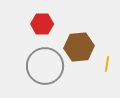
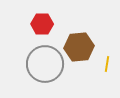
gray circle: moved 2 px up
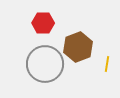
red hexagon: moved 1 px right, 1 px up
brown hexagon: moved 1 px left; rotated 16 degrees counterclockwise
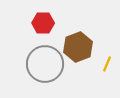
yellow line: rotated 14 degrees clockwise
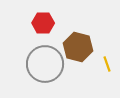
brown hexagon: rotated 24 degrees counterclockwise
yellow line: rotated 42 degrees counterclockwise
